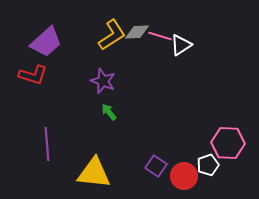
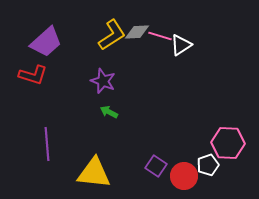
green arrow: rotated 24 degrees counterclockwise
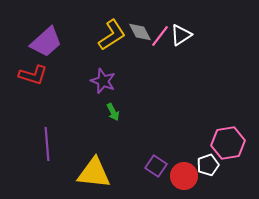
gray diamond: moved 3 px right; rotated 65 degrees clockwise
pink line: rotated 70 degrees counterclockwise
white triangle: moved 10 px up
green arrow: moved 4 px right; rotated 144 degrees counterclockwise
pink hexagon: rotated 12 degrees counterclockwise
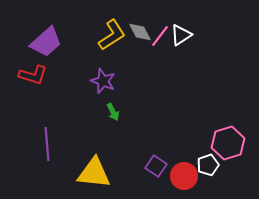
pink hexagon: rotated 8 degrees counterclockwise
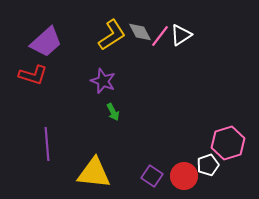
purple square: moved 4 px left, 10 px down
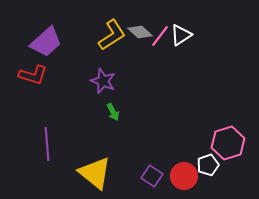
gray diamond: rotated 20 degrees counterclockwise
yellow triangle: moved 1 px right; rotated 33 degrees clockwise
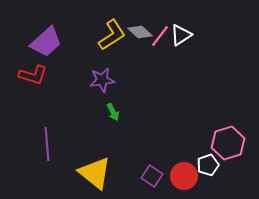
purple star: moved 1 px left, 1 px up; rotated 30 degrees counterclockwise
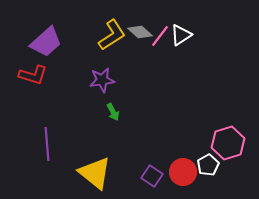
white pentagon: rotated 10 degrees counterclockwise
red circle: moved 1 px left, 4 px up
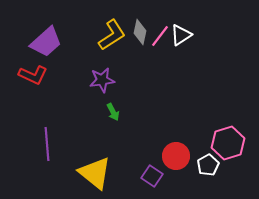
gray diamond: rotated 60 degrees clockwise
red L-shape: rotated 8 degrees clockwise
red circle: moved 7 px left, 16 px up
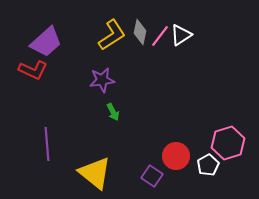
red L-shape: moved 5 px up
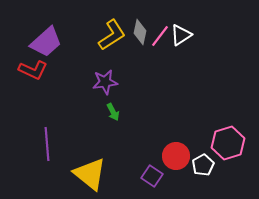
purple star: moved 3 px right, 2 px down
white pentagon: moved 5 px left
yellow triangle: moved 5 px left, 1 px down
